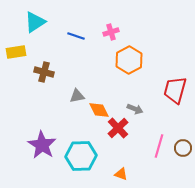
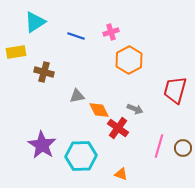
red cross: rotated 10 degrees counterclockwise
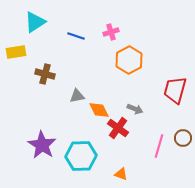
brown cross: moved 1 px right, 2 px down
brown circle: moved 10 px up
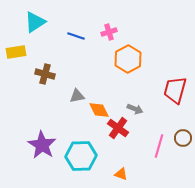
pink cross: moved 2 px left
orange hexagon: moved 1 px left, 1 px up
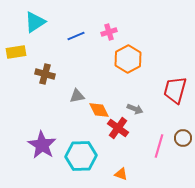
blue line: rotated 42 degrees counterclockwise
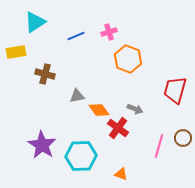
orange hexagon: rotated 12 degrees counterclockwise
orange diamond: rotated 10 degrees counterclockwise
